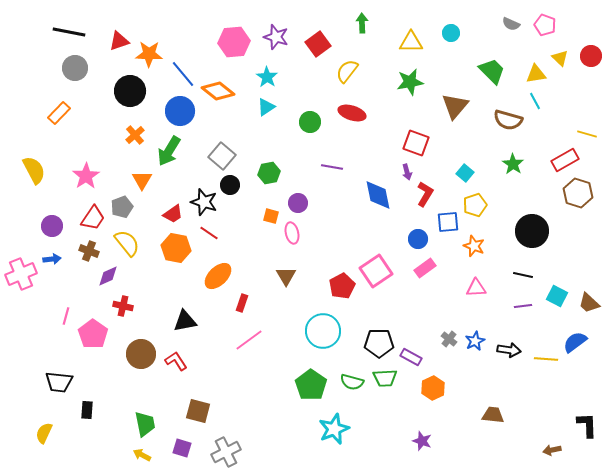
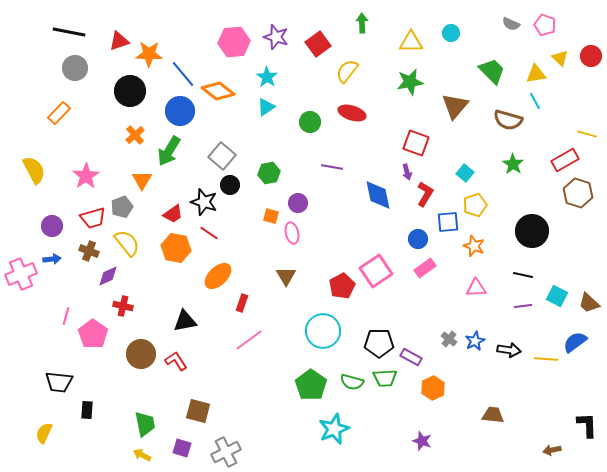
red trapezoid at (93, 218): rotated 40 degrees clockwise
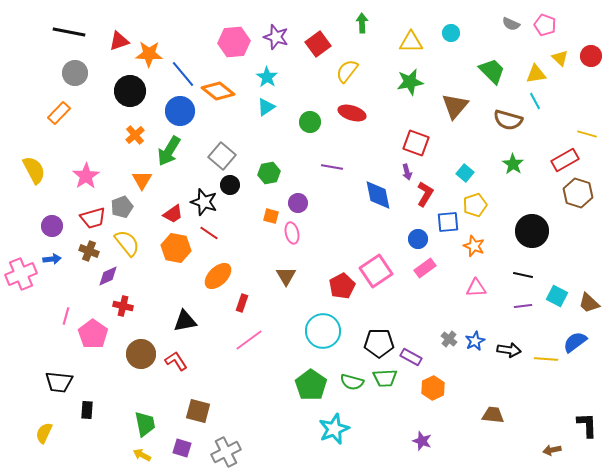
gray circle at (75, 68): moved 5 px down
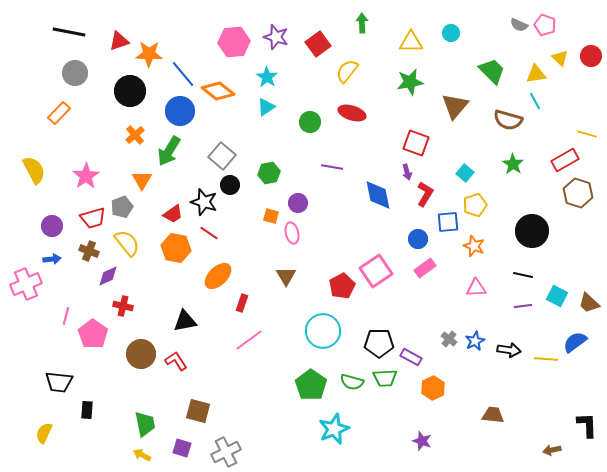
gray semicircle at (511, 24): moved 8 px right, 1 px down
pink cross at (21, 274): moved 5 px right, 10 px down
